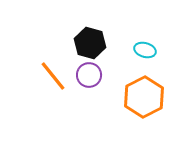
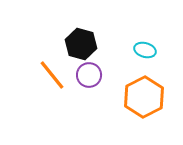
black hexagon: moved 9 px left, 1 px down
orange line: moved 1 px left, 1 px up
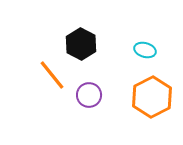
black hexagon: rotated 12 degrees clockwise
purple circle: moved 20 px down
orange hexagon: moved 8 px right
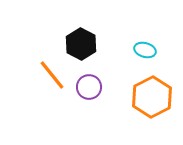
purple circle: moved 8 px up
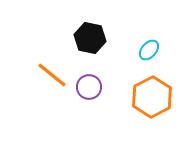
black hexagon: moved 9 px right, 6 px up; rotated 16 degrees counterclockwise
cyan ellipse: moved 4 px right; rotated 65 degrees counterclockwise
orange line: rotated 12 degrees counterclockwise
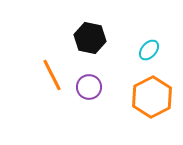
orange line: rotated 24 degrees clockwise
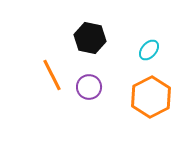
orange hexagon: moved 1 px left
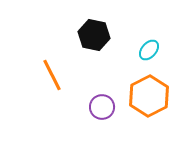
black hexagon: moved 4 px right, 3 px up
purple circle: moved 13 px right, 20 px down
orange hexagon: moved 2 px left, 1 px up
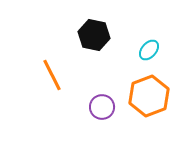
orange hexagon: rotated 6 degrees clockwise
